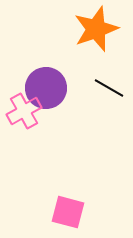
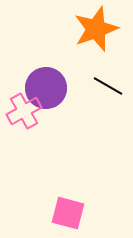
black line: moved 1 px left, 2 px up
pink square: moved 1 px down
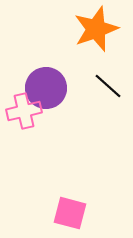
black line: rotated 12 degrees clockwise
pink cross: rotated 16 degrees clockwise
pink square: moved 2 px right
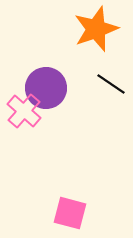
black line: moved 3 px right, 2 px up; rotated 8 degrees counterclockwise
pink cross: rotated 36 degrees counterclockwise
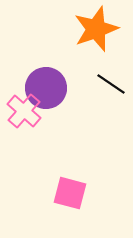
pink square: moved 20 px up
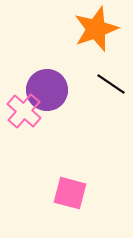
purple circle: moved 1 px right, 2 px down
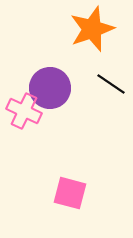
orange star: moved 4 px left
purple circle: moved 3 px right, 2 px up
pink cross: rotated 16 degrees counterclockwise
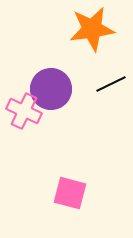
orange star: rotated 12 degrees clockwise
black line: rotated 60 degrees counterclockwise
purple circle: moved 1 px right, 1 px down
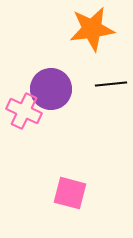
black line: rotated 20 degrees clockwise
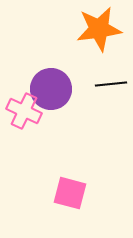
orange star: moved 7 px right
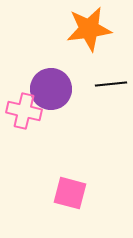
orange star: moved 10 px left
pink cross: rotated 12 degrees counterclockwise
